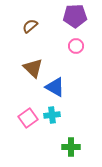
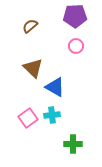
green cross: moved 2 px right, 3 px up
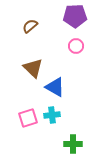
pink square: rotated 18 degrees clockwise
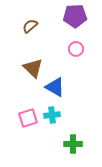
pink circle: moved 3 px down
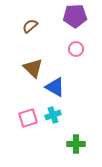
cyan cross: moved 1 px right; rotated 14 degrees counterclockwise
green cross: moved 3 px right
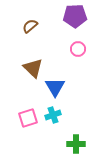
pink circle: moved 2 px right
blue triangle: rotated 30 degrees clockwise
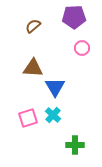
purple pentagon: moved 1 px left, 1 px down
brown semicircle: moved 3 px right
pink circle: moved 4 px right, 1 px up
brown triangle: rotated 40 degrees counterclockwise
cyan cross: rotated 28 degrees counterclockwise
green cross: moved 1 px left, 1 px down
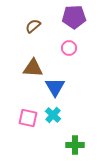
pink circle: moved 13 px left
pink square: rotated 30 degrees clockwise
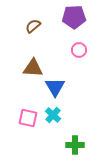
pink circle: moved 10 px right, 2 px down
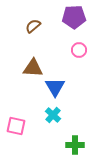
pink square: moved 12 px left, 8 px down
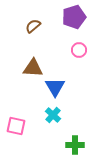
purple pentagon: rotated 15 degrees counterclockwise
